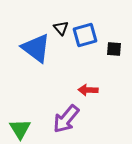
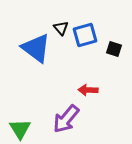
black square: rotated 14 degrees clockwise
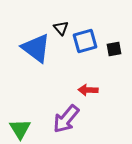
blue square: moved 6 px down
black square: rotated 28 degrees counterclockwise
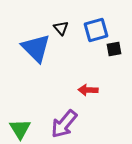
blue square: moved 11 px right, 11 px up
blue triangle: rotated 8 degrees clockwise
purple arrow: moved 2 px left, 5 px down
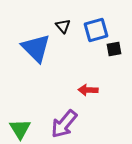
black triangle: moved 2 px right, 2 px up
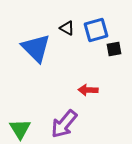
black triangle: moved 4 px right, 2 px down; rotated 21 degrees counterclockwise
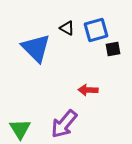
black square: moved 1 px left
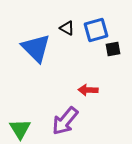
purple arrow: moved 1 px right, 3 px up
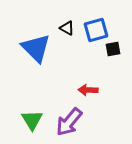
purple arrow: moved 4 px right, 1 px down
green triangle: moved 12 px right, 9 px up
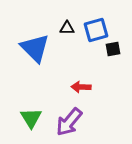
black triangle: rotated 28 degrees counterclockwise
blue triangle: moved 1 px left
red arrow: moved 7 px left, 3 px up
green triangle: moved 1 px left, 2 px up
